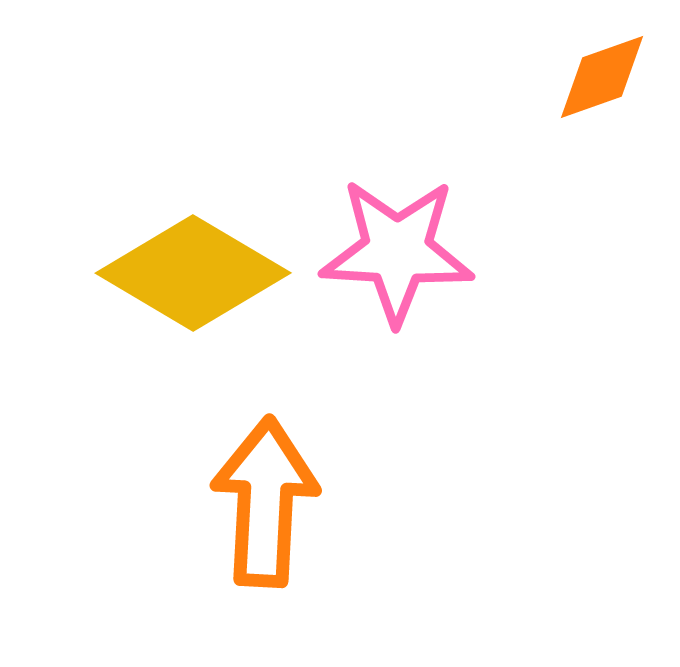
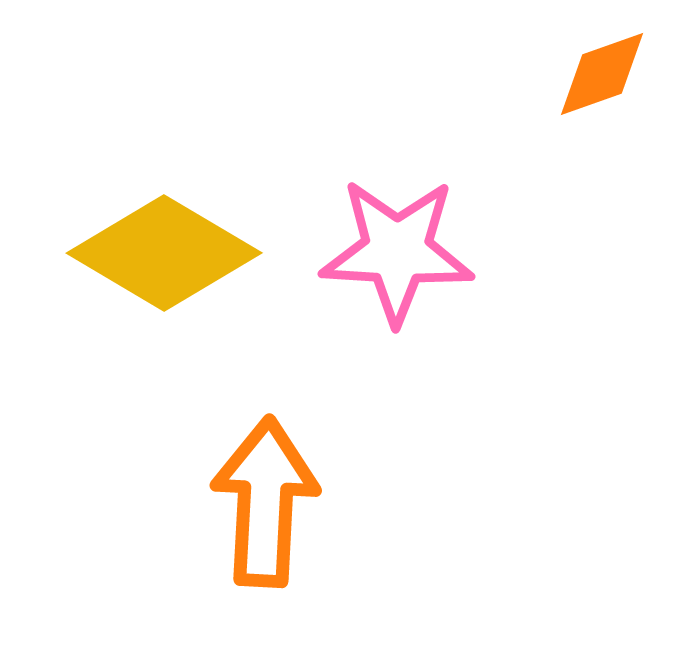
orange diamond: moved 3 px up
yellow diamond: moved 29 px left, 20 px up
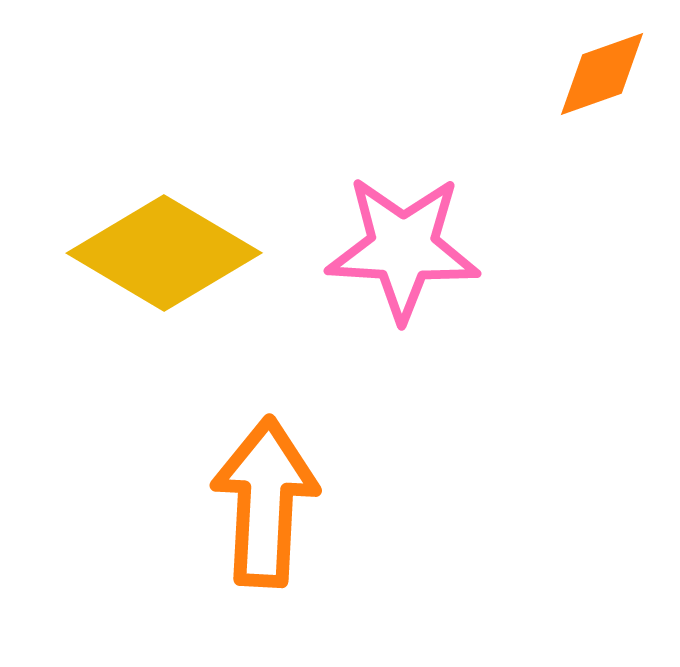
pink star: moved 6 px right, 3 px up
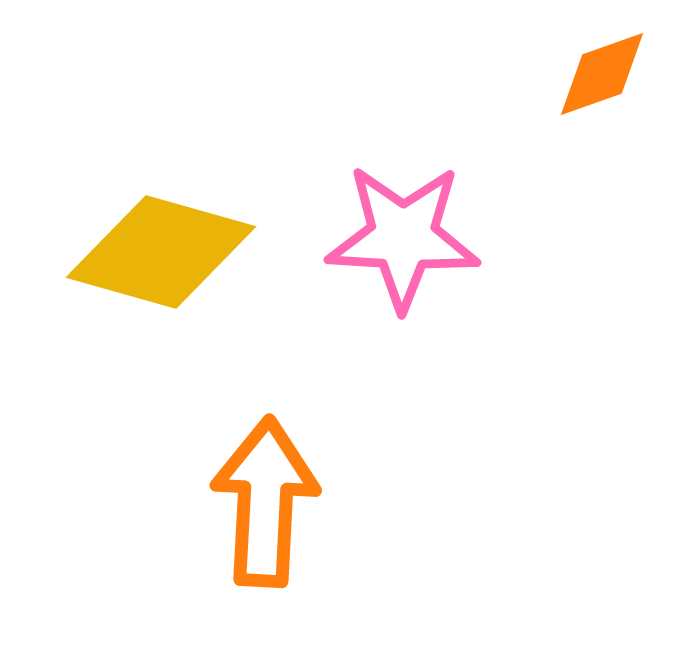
pink star: moved 11 px up
yellow diamond: moved 3 px left, 1 px up; rotated 15 degrees counterclockwise
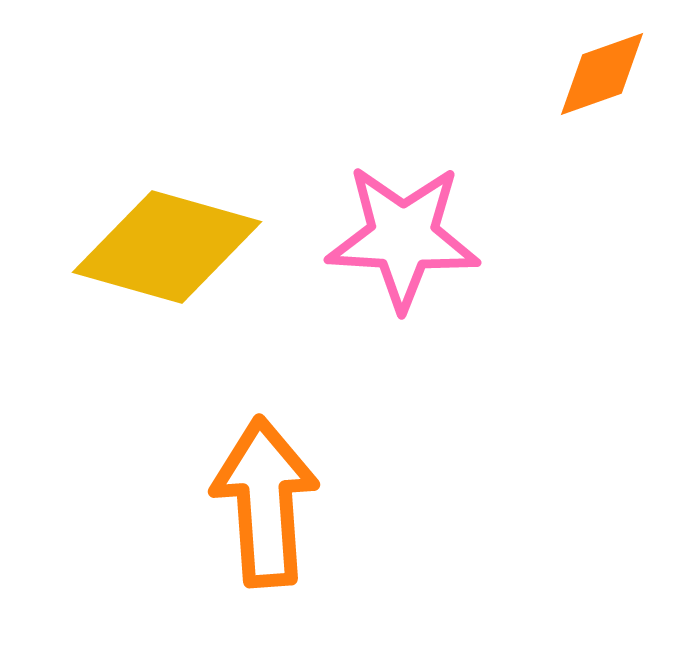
yellow diamond: moved 6 px right, 5 px up
orange arrow: rotated 7 degrees counterclockwise
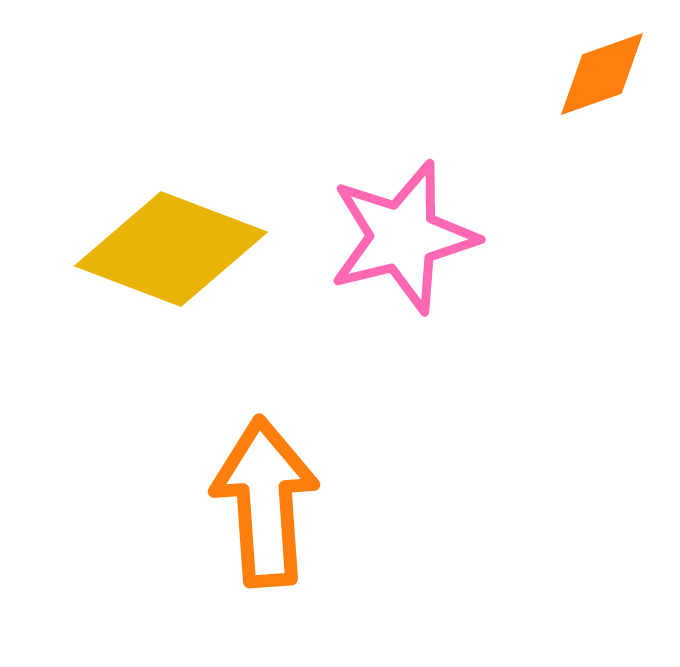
pink star: rotated 17 degrees counterclockwise
yellow diamond: moved 4 px right, 2 px down; rotated 5 degrees clockwise
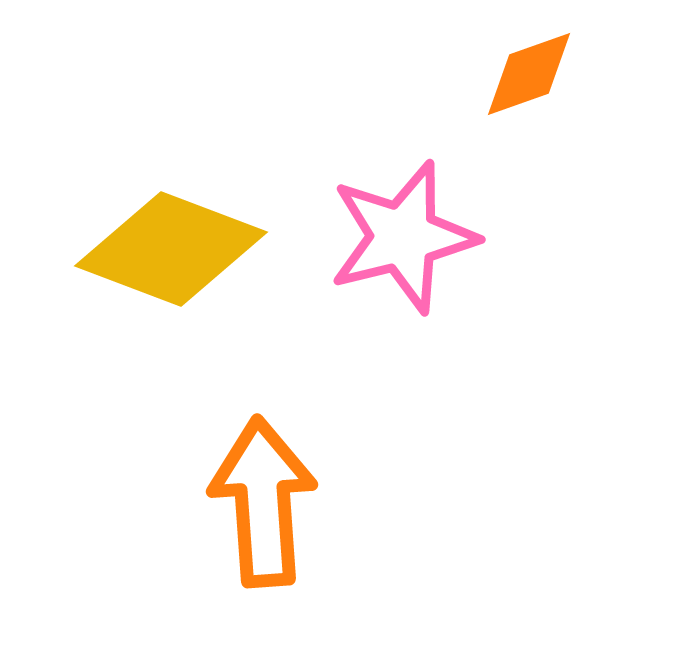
orange diamond: moved 73 px left
orange arrow: moved 2 px left
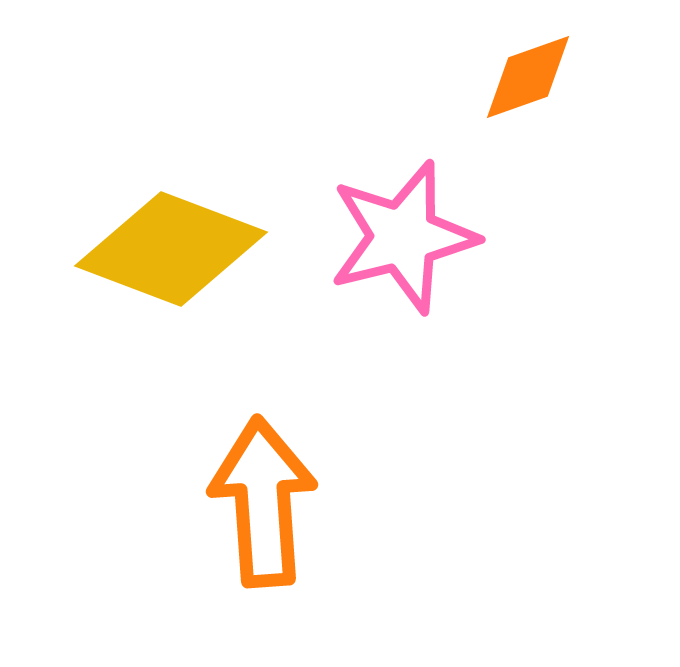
orange diamond: moved 1 px left, 3 px down
